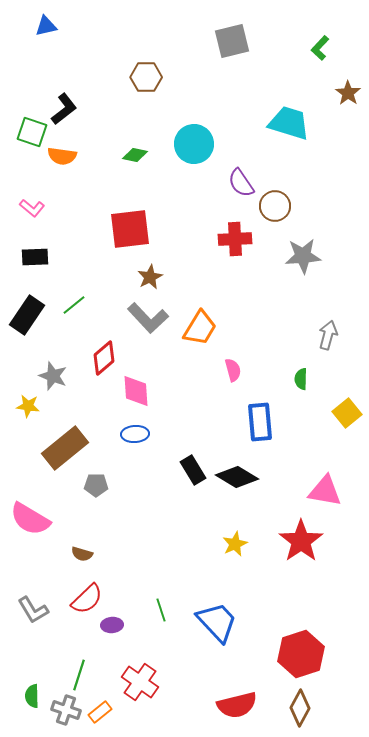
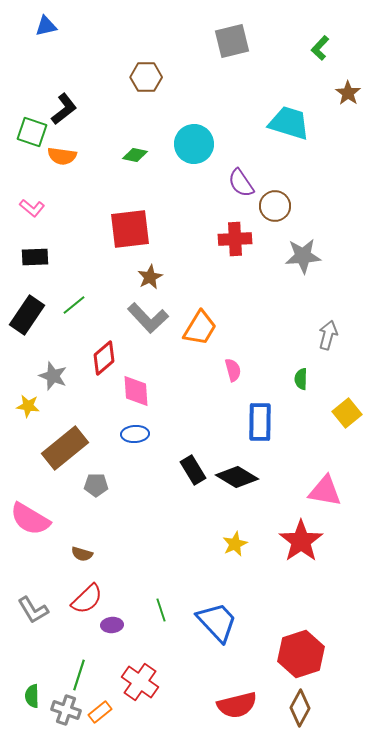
blue rectangle at (260, 422): rotated 6 degrees clockwise
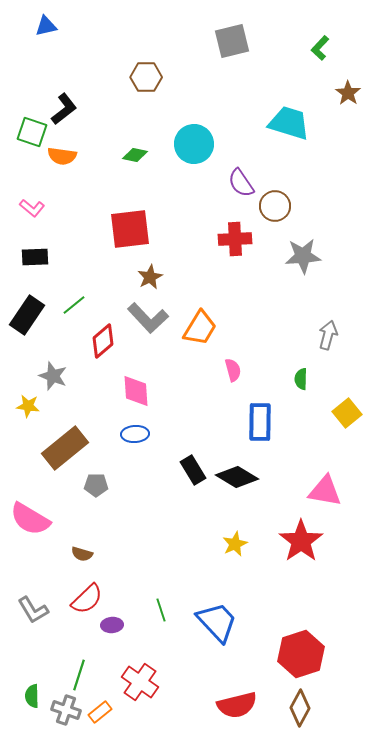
red diamond at (104, 358): moved 1 px left, 17 px up
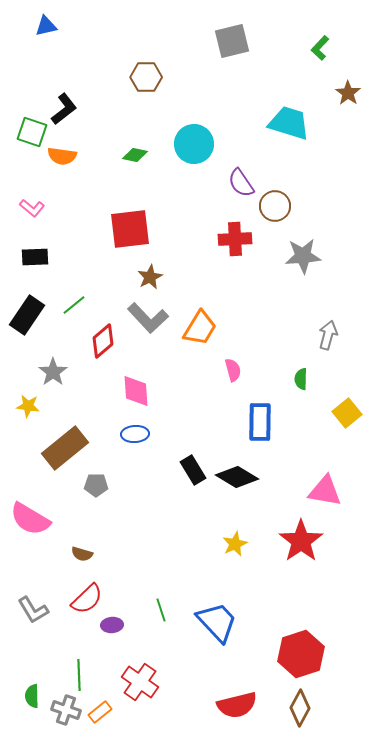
gray star at (53, 376): moved 4 px up; rotated 16 degrees clockwise
green line at (79, 675): rotated 20 degrees counterclockwise
